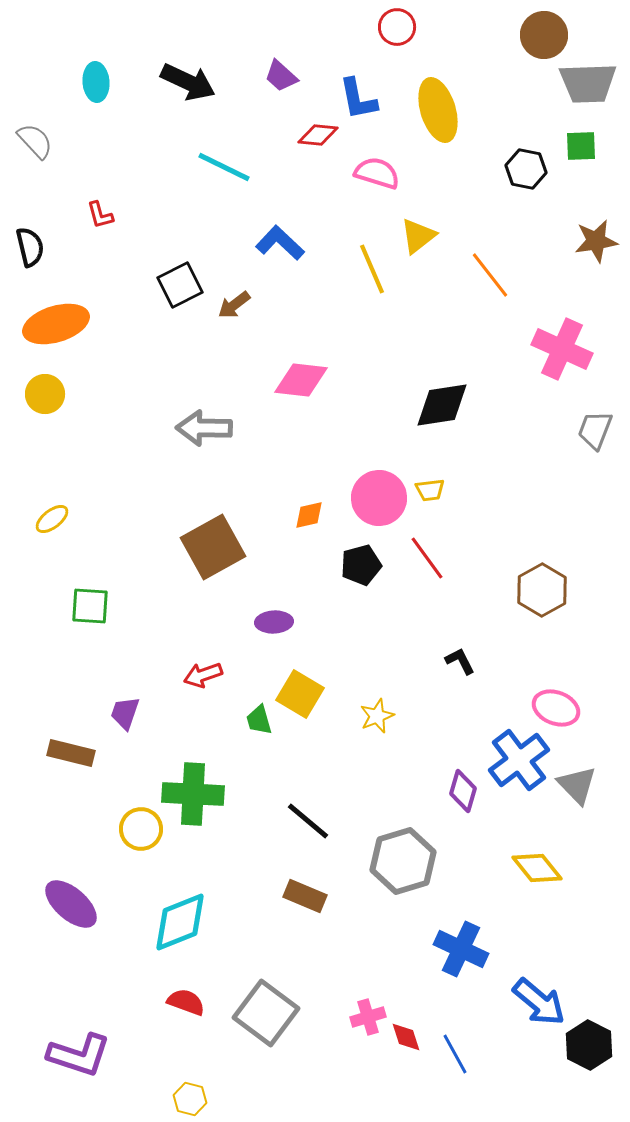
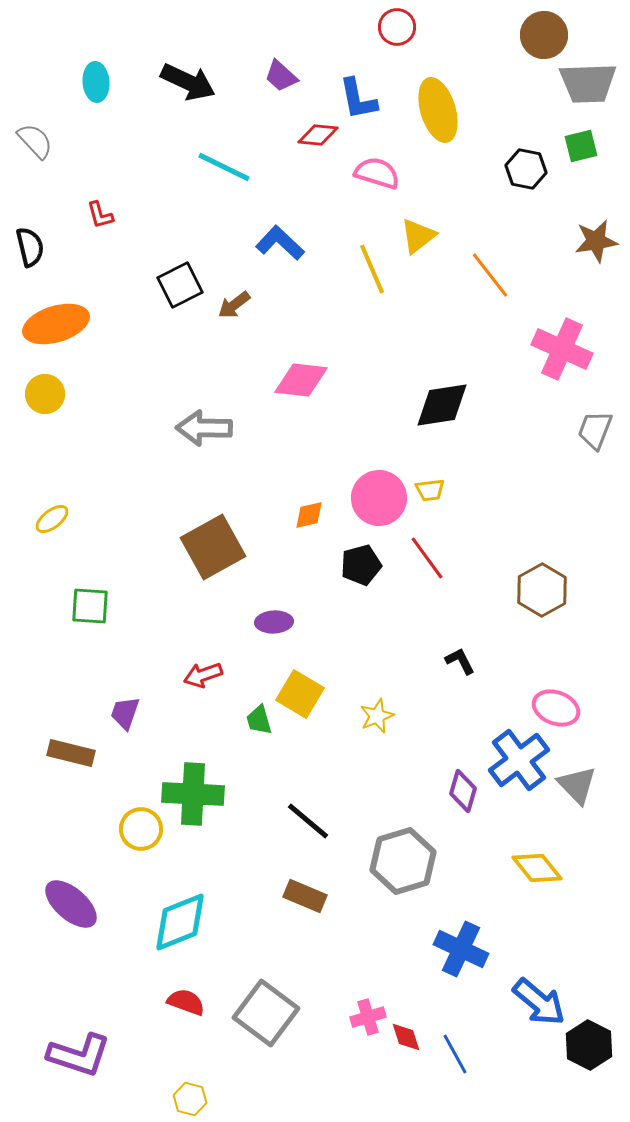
green square at (581, 146): rotated 12 degrees counterclockwise
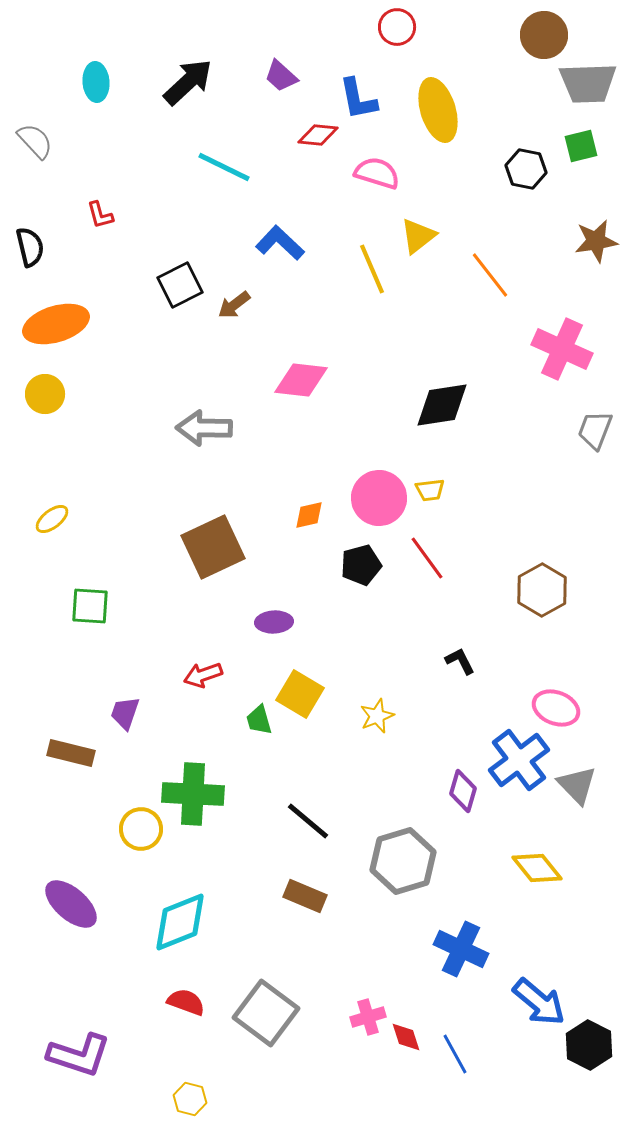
black arrow at (188, 82): rotated 68 degrees counterclockwise
brown square at (213, 547): rotated 4 degrees clockwise
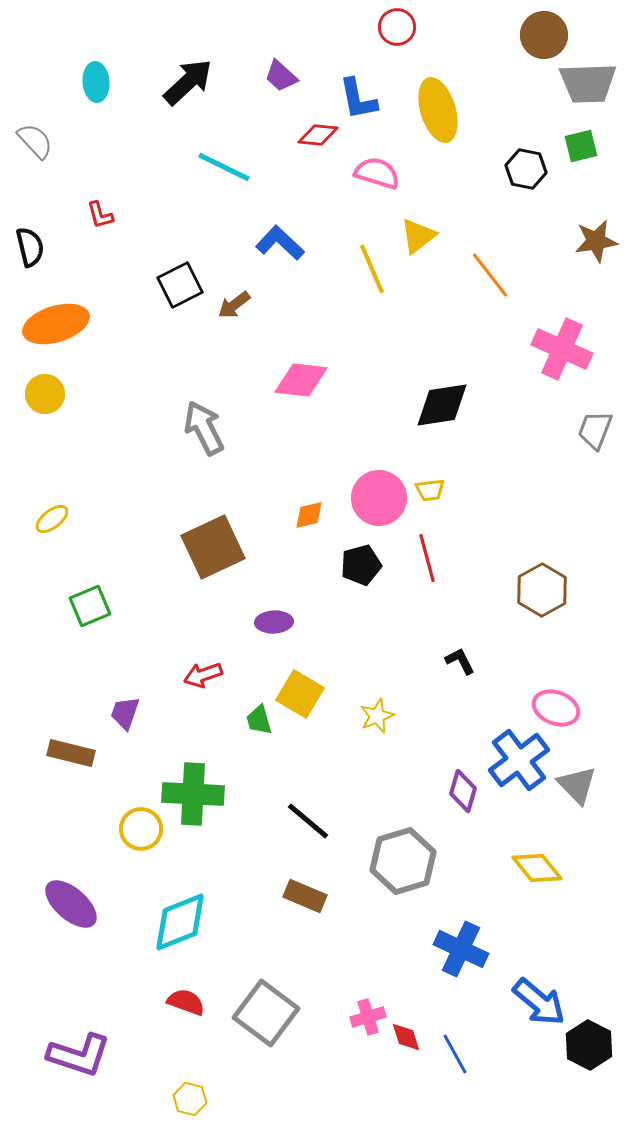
gray arrow at (204, 428): rotated 62 degrees clockwise
red line at (427, 558): rotated 21 degrees clockwise
green square at (90, 606): rotated 27 degrees counterclockwise
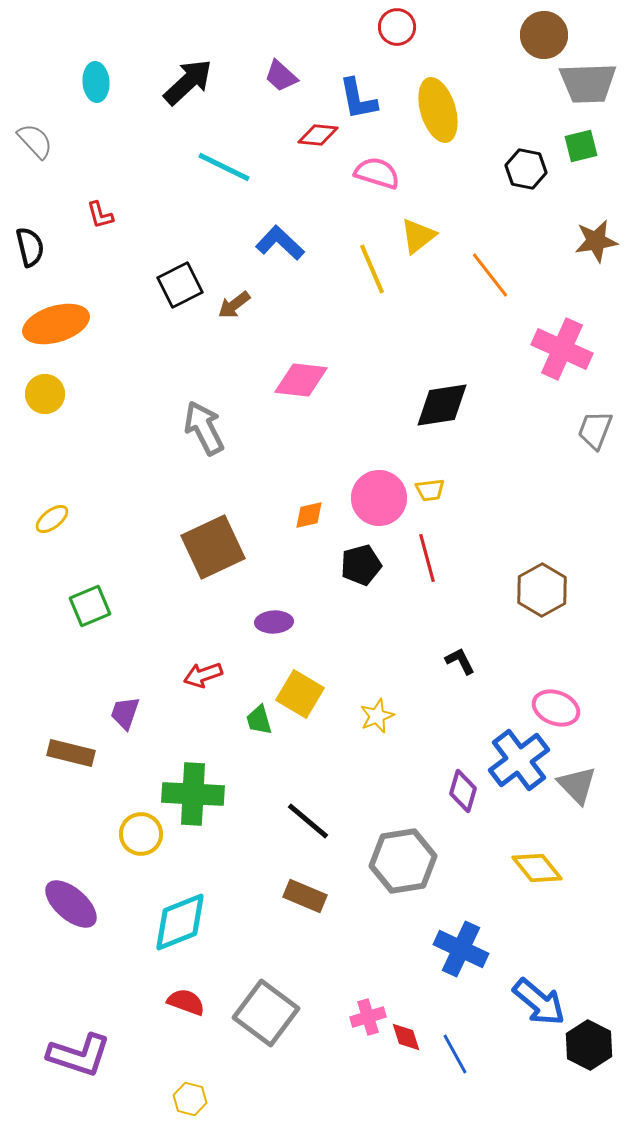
yellow circle at (141, 829): moved 5 px down
gray hexagon at (403, 861): rotated 8 degrees clockwise
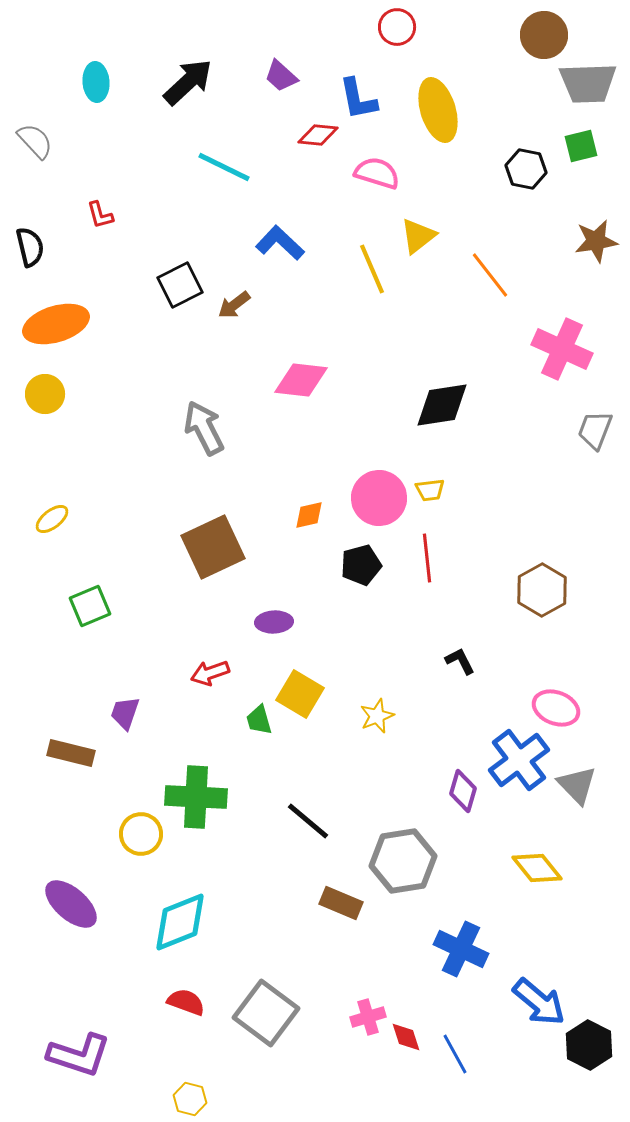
red line at (427, 558): rotated 9 degrees clockwise
red arrow at (203, 675): moved 7 px right, 2 px up
green cross at (193, 794): moved 3 px right, 3 px down
brown rectangle at (305, 896): moved 36 px right, 7 px down
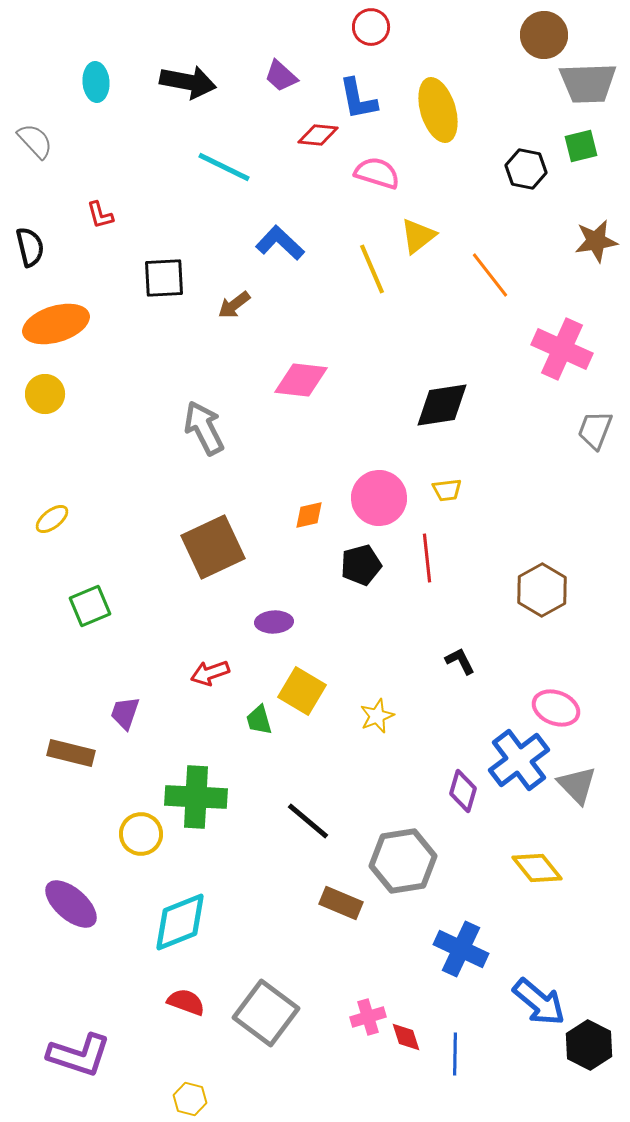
red circle at (397, 27): moved 26 px left
black arrow at (188, 82): rotated 54 degrees clockwise
black square at (180, 285): moved 16 px left, 7 px up; rotated 24 degrees clockwise
yellow trapezoid at (430, 490): moved 17 px right
yellow square at (300, 694): moved 2 px right, 3 px up
blue line at (455, 1054): rotated 30 degrees clockwise
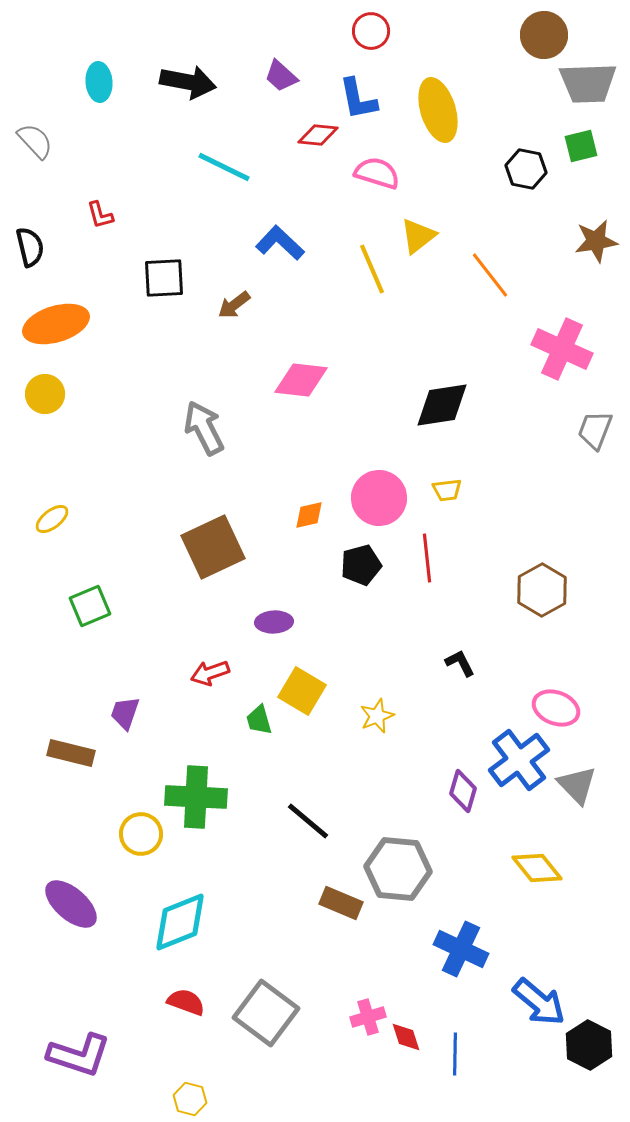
red circle at (371, 27): moved 4 px down
cyan ellipse at (96, 82): moved 3 px right
black L-shape at (460, 661): moved 2 px down
gray hexagon at (403, 861): moved 5 px left, 8 px down; rotated 14 degrees clockwise
